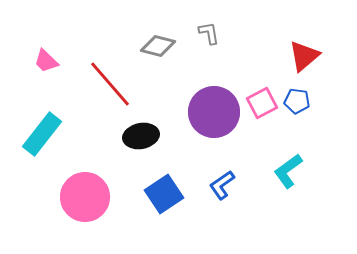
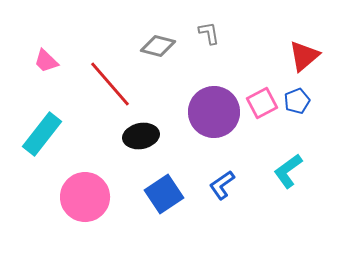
blue pentagon: rotated 30 degrees counterclockwise
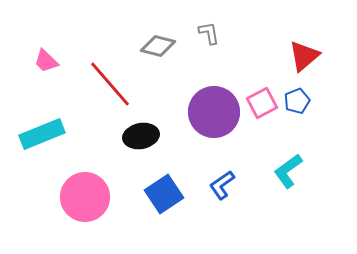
cyan rectangle: rotated 30 degrees clockwise
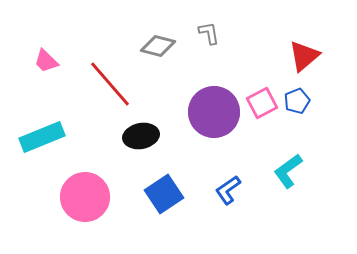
cyan rectangle: moved 3 px down
blue L-shape: moved 6 px right, 5 px down
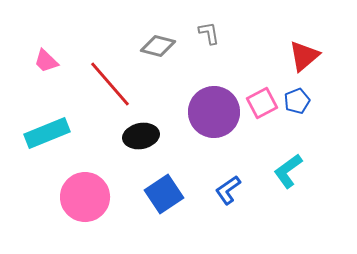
cyan rectangle: moved 5 px right, 4 px up
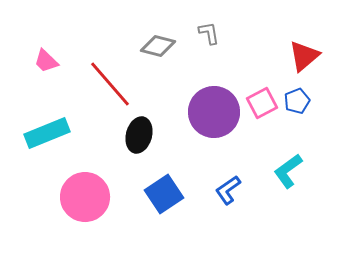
black ellipse: moved 2 px left, 1 px up; rotated 64 degrees counterclockwise
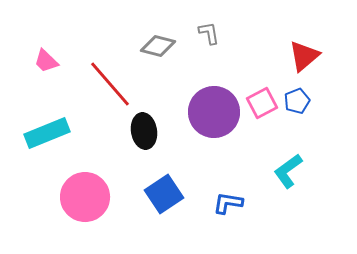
black ellipse: moved 5 px right, 4 px up; rotated 24 degrees counterclockwise
blue L-shape: moved 13 px down; rotated 44 degrees clockwise
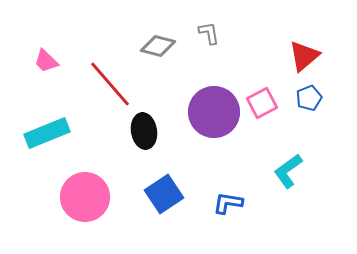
blue pentagon: moved 12 px right, 3 px up
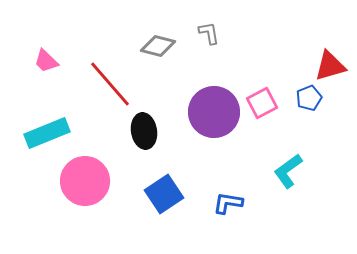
red triangle: moved 26 px right, 10 px down; rotated 24 degrees clockwise
pink circle: moved 16 px up
